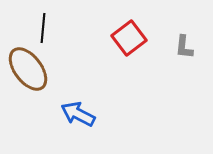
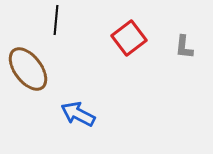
black line: moved 13 px right, 8 px up
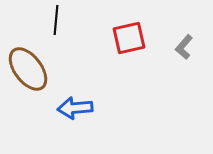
red square: rotated 24 degrees clockwise
gray L-shape: rotated 35 degrees clockwise
blue arrow: moved 3 px left, 6 px up; rotated 32 degrees counterclockwise
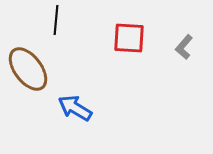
red square: rotated 16 degrees clockwise
blue arrow: rotated 36 degrees clockwise
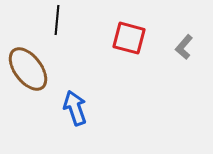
black line: moved 1 px right
red square: rotated 12 degrees clockwise
blue arrow: rotated 40 degrees clockwise
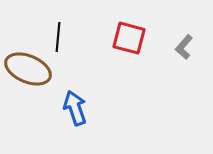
black line: moved 1 px right, 17 px down
brown ellipse: rotated 30 degrees counterclockwise
